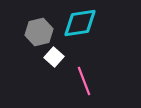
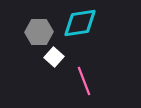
gray hexagon: rotated 12 degrees clockwise
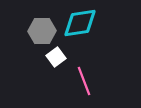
gray hexagon: moved 3 px right, 1 px up
white square: moved 2 px right; rotated 12 degrees clockwise
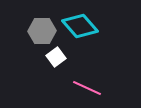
cyan diamond: moved 3 px down; rotated 57 degrees clockwise
pink line: moved 3 px right, 7 px down; rotated 44 degrees counterclockwise
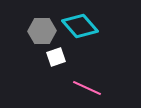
white square: rotated 18 degrees clockwise
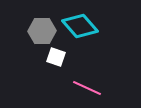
white square: rotated 36 degrees clockwise
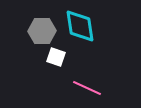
cyan diamond: rotated 33 degrees clockwise
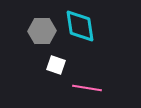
white square: moved 8 px down
pink line: rotated 16 degrees counterclockwise
